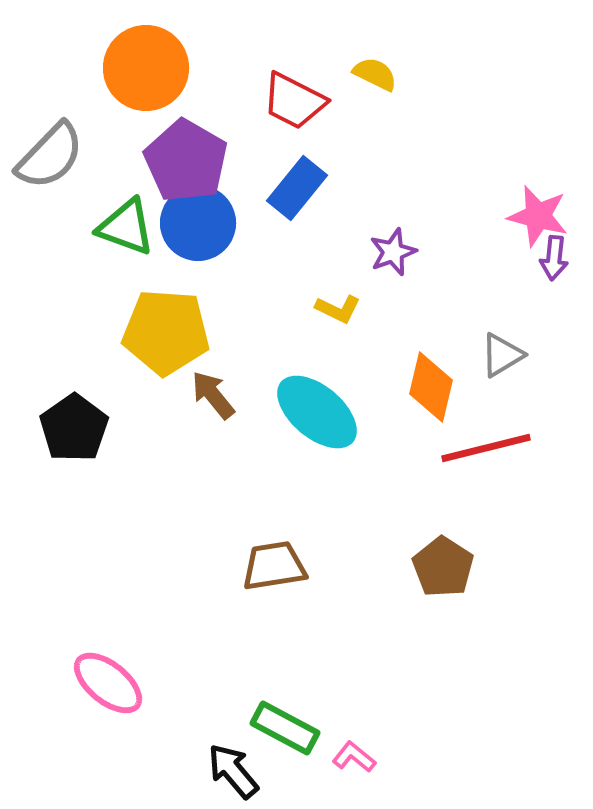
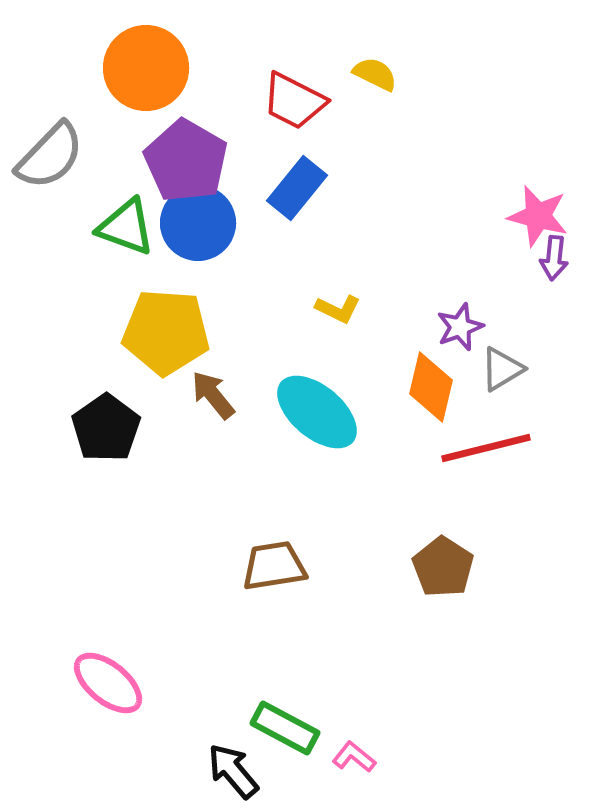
purple star: moved 67 px right, 75 px down
gray triangle: moved 14 px down
black pentagon: moved 32 px right
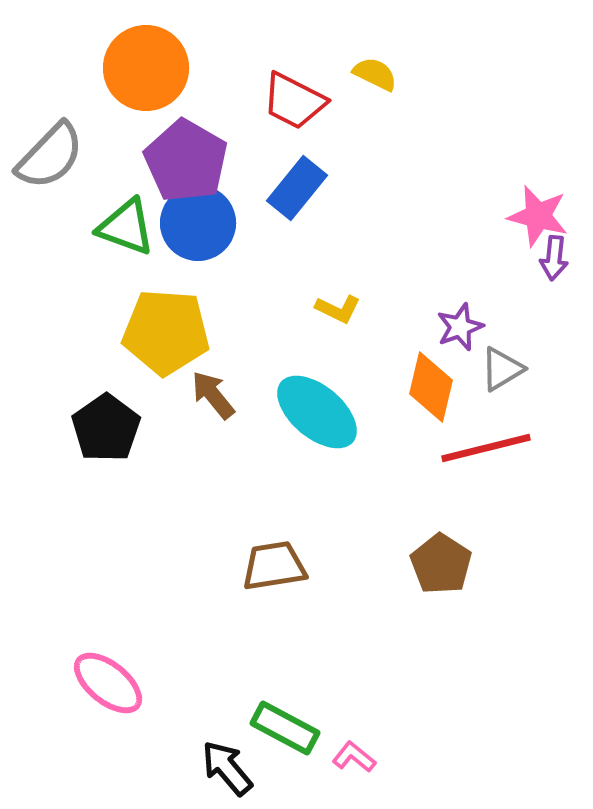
brown pentagon: moved 2 px left, 3 px up
black arrow: moved 6 px left, 3 px up
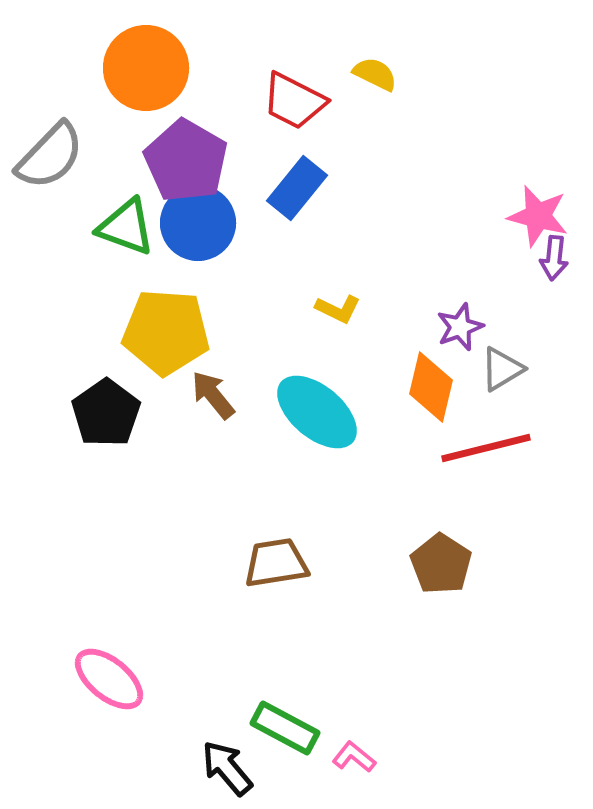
black pentagon: moved 15 px up
brown trapezoid: moved 2 px right, 3 px up
pink ellipse: moved 1 px right, 4 px up
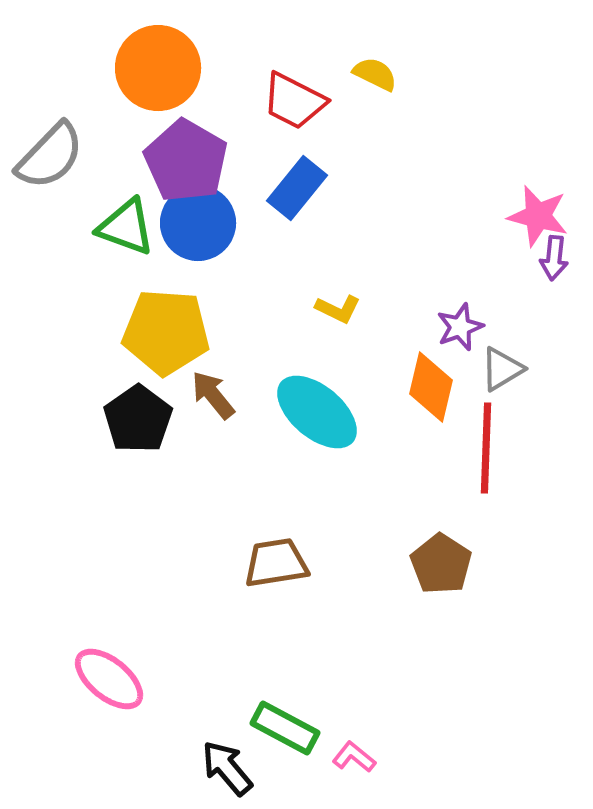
orange circle: moved 12 px right
black pentagon: moved 32 px right, 6 px down
red line: rotated 74 degrees counterclockwise
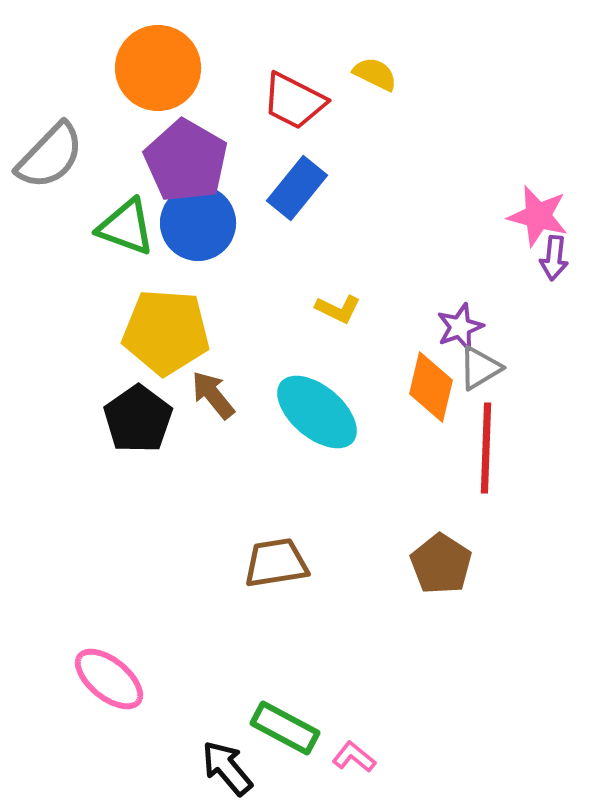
gray triangle: moved 22 px left, 1 px up
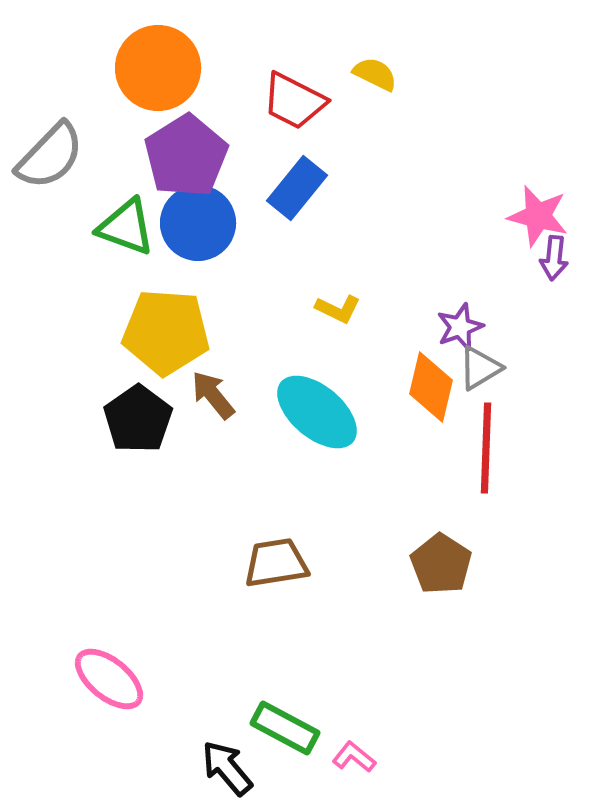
purple pentagon: moved 5 px up; rotated 10 degrees clockwise
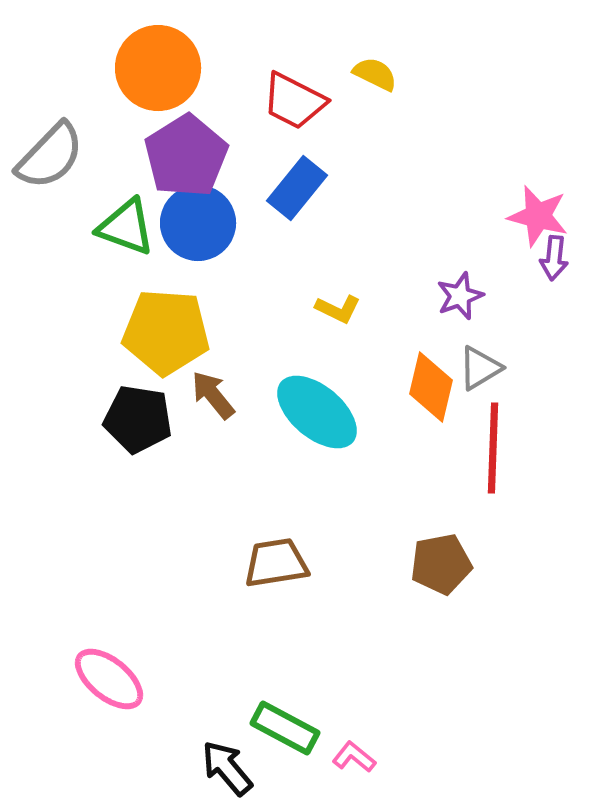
purple star: moved 31 px up
black pentagon: rotated 28 degrees counterclockwise
red line: moved 7 px right
brown pentagon: rotated 28 degrees clockwise
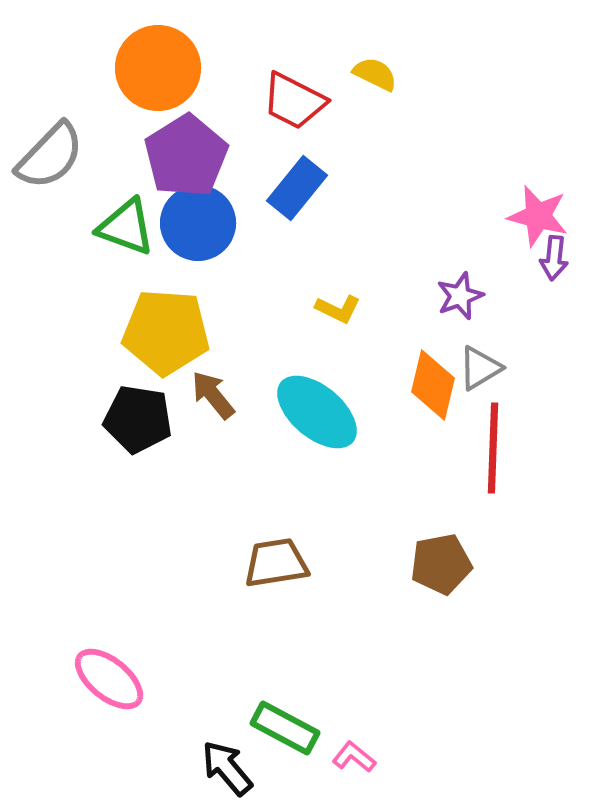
orange diamond: moved 2 px right, 2 px up
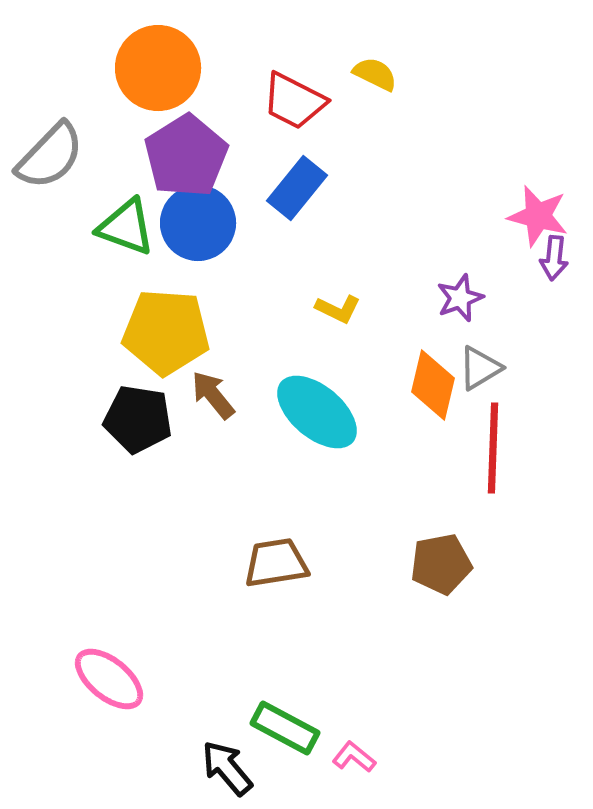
purple star: moved 2 px down
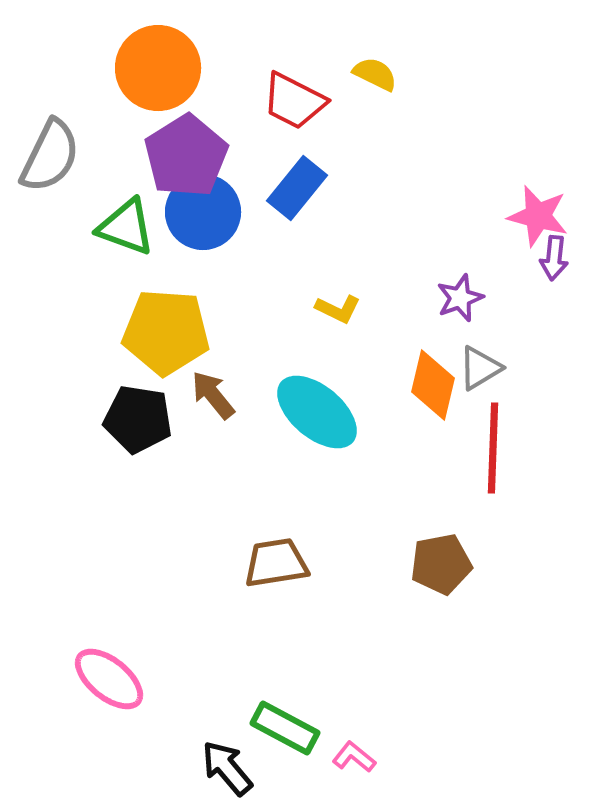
gray semicircle: rotated 18 degrees counterclockwise
blue circle: moved 5 px right, 11 px up
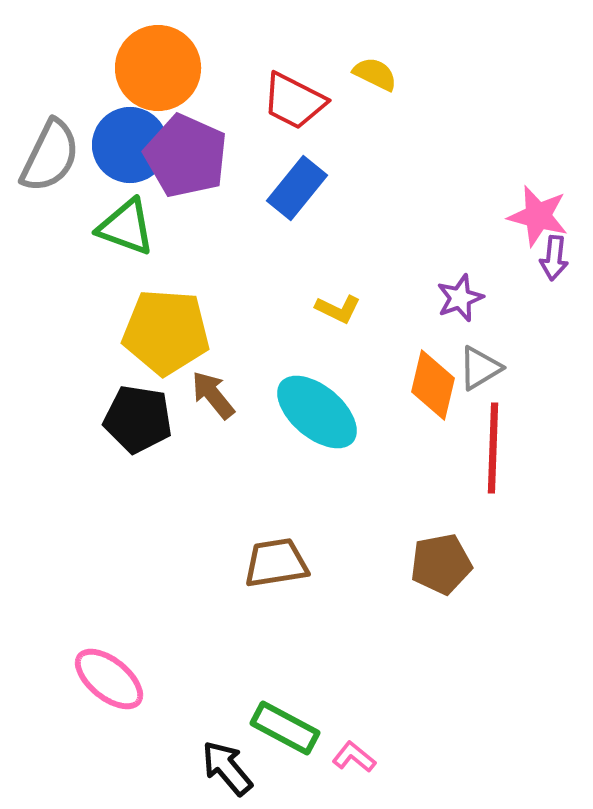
purple pentagon: rotated 16 degrees counterclockwise
blue circle: moved 73 px left, 67 px up
